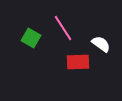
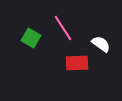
red rectangle: moved 1 px left, 1 px down
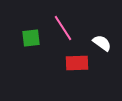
green square: rotated 36 degrees counterclockwise
white semicircle: moved 1 px right, 1 px up
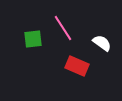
green square: moved 2 px right, 1 px down
red rectangle: moved 3 px down; rotated 25 degrees clockwise
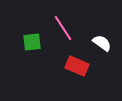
green square: moved 1 px left, 3 px down
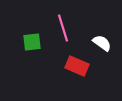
pink line: rotated 16 degrees clockwise
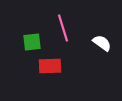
red rectangle: moved 27 px left; rotated 25 degrees counterclockwise
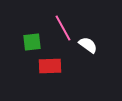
pink line: rotated 12 degrees counterclockwise
white semicircle: moved 14 px left, 2 px down
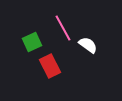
green square: rotated 18 degrees counterclockwise
red rectangle: rotated 65 degrees clockwise
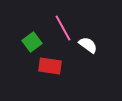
green square: rotated 12 degrees counterclockwise
red rectangle: rotated 55 degrees counterclockwise
